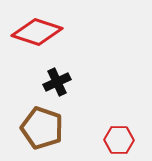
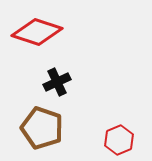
red hexagon: rotated 24 degrees counterclockwise
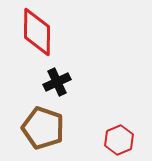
red diamond: rotated 72 degrees clockwise
brown pentagon: moved 1 px right
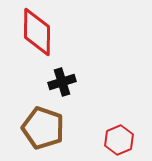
black cross: moved 5 px right; rotated 8 degrees clockwise
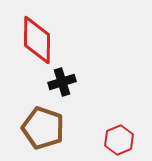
red diamond: moved 8 px down
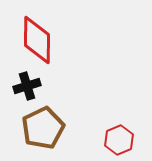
black cross: moved 35 px left, 4 px down
brown pentagon: rotated 27 degrees clockwise
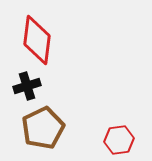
red diamond: rotated 6 degrees clockwise
red hexagon: rotated 16 degrees clockwise
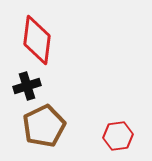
brown pentagon: moved 1 px right, 2 px up
red hexagon: moved 1 px left, 4 px up
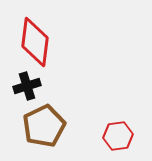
red diamond: moved 2 px left, 2 px down
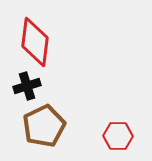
red hexagon: rotated 8 degrees clockwise
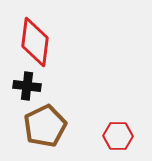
black cross: rotated 24 degrees clockwise
brown pentagon: moved 1 px right
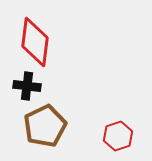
red hexagon: rotated 20 degrees counterclockwise
